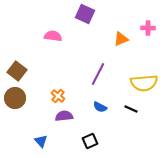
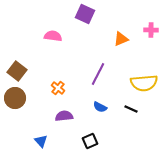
pink cross: moved 3 px right, 2 px down
orange cross: moved 8 px up
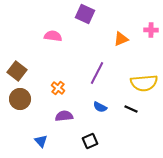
purple line: moved 1 px left, 1 px up
brown circle: moved 5 px right, 1 px down
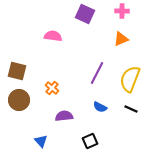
pink cross: moved 29 px left, 19 px up
brown square: rotated 24 degrees counterclockwise
yellow semicircle: moved 14 px left, 4 px up; rotated 116 degrees clockwise
orange cross: moved 6 px left
brown circle: moved 1 px left, 1 px down
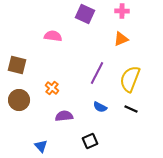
brown square: moved 6 px up
blue triangle: moved 5 px down
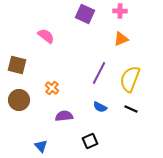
pink cross: moved 2 px left
pink semicircle: moved 7 px left; rotated 30 degrees clockwise
purple line: moved 2 px right
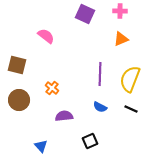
purple line: moved 1 px right, 1 px down; rotated 25 degrees counterclockwise
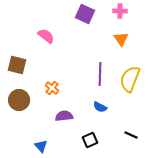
orange triangle: rotated 42 degrees counterclockwise
black line: moved 26 px down
black square: moved 1 px up
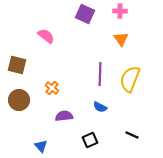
black line: moved 1 px right
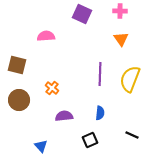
purple square: moved 3 px left
pink semicircle: rotated 42 degrees counterclockwise
blue semicircle: moved 6 px down; rotated 112 degrees counterclockwise
